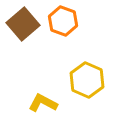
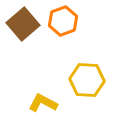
orange hexagon: rotated 20 degrees clockwise
yellow hexagon: rotated 20 degrees counterclockwise
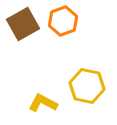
brown square: rotated 12 degrees clockwise
yellow hexagon: moved 6 px down; rotated 8 degrees clockwise
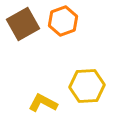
yellow hexagon: rotated 16 degrees counterclockwise
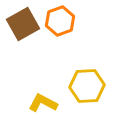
orange hexagon: moved 3 px left
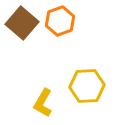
brown square: moved 1 px left, 1 px up; rotated 20 degrees counterclockwise
yellow L-shape: rotated 88 degrees counterclockwise
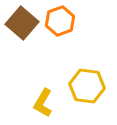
yellow hexagon: rotated 12 degrees clockwise
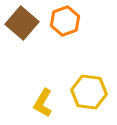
orange hexagon: moved 5 px right
yellow hexagon: moved 2 px right, 6 px down
